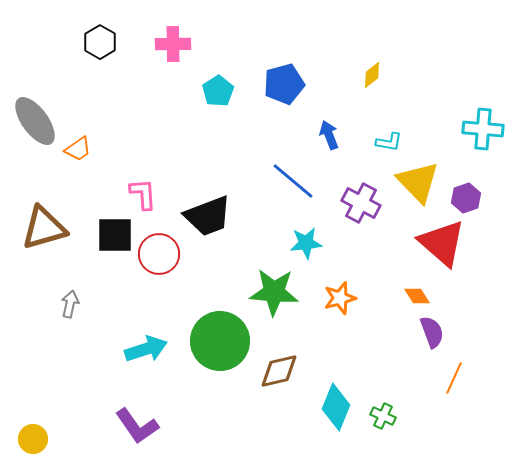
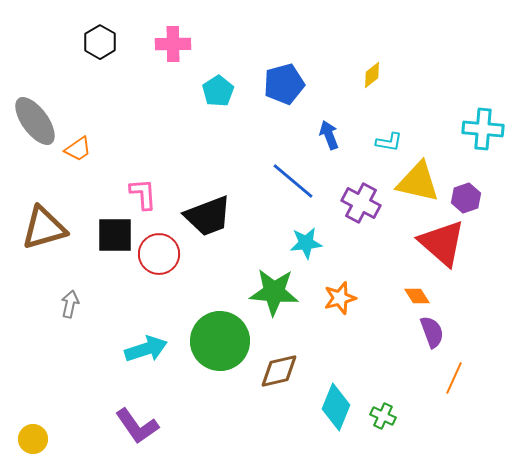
yellow triangle: rotated 33 degrees counterclockwise
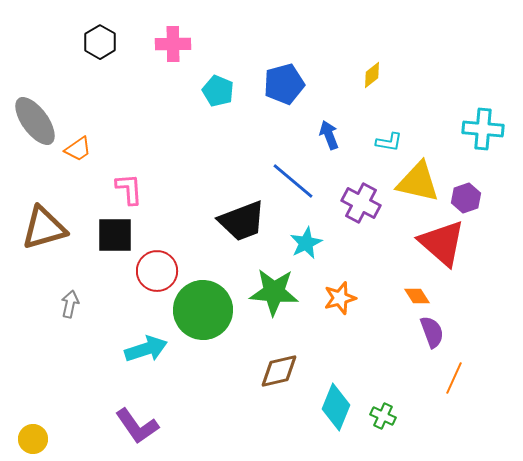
cyan pentagon: rotated 16 degrees counterclockwise
pink L-shape: moved 14 px left, 5 px up
black trapezoid: moved 34 px right, 5 px down
cyan star: rotated 20 degrees counterclockwise
red circle: moved 2 px left, 17 px down
green circle: moved 17 px left, 31 px up
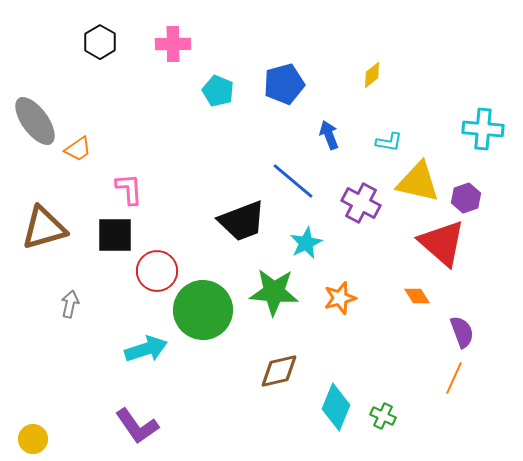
purple semicircle: moved 30 px right
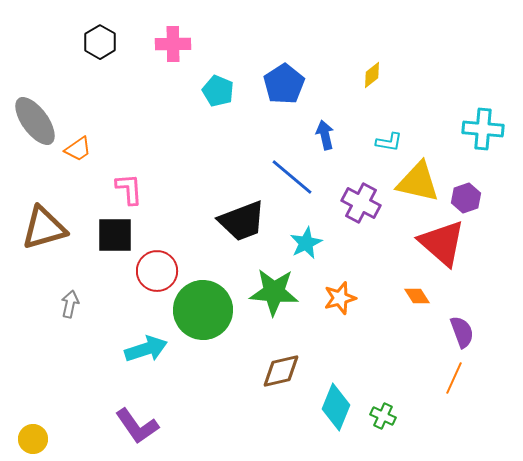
blue pentagon: rotated 18 degrees counterclockwise
blue arrow: moved 4 px left; rotated 8 degrees clockwise
blue line: moved 1 px left, 4 px up
brown diamond: moved 2 px right
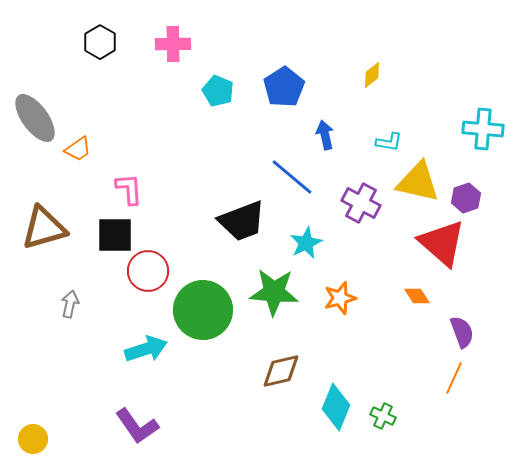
blue pentagon: moved 3 px down
gray ellipse: moved 3 px up
red circle: moved 9 px left
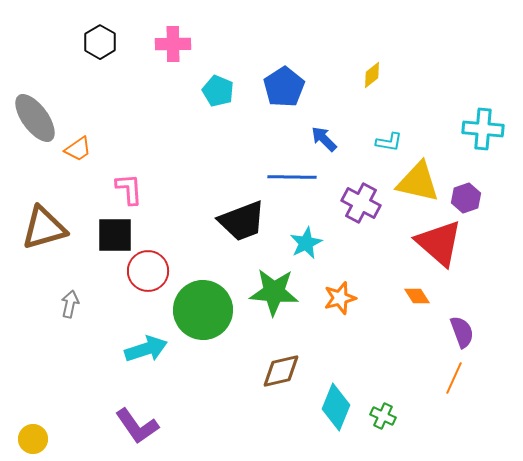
blue arrow: moved 1 px left, 4 px down; rotated 32 degrees counterclockwise
blue line: rotated 39 degrees counterclockwise
red triangle: moved 3 px left
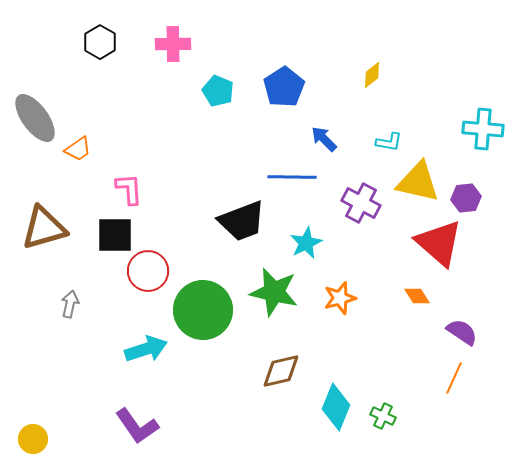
purple hexagon: rotated 12 degrees clockwise
green star: rotated 9 degrees clockwise
purple semicircle: rotated 36 degrees counterclockwise
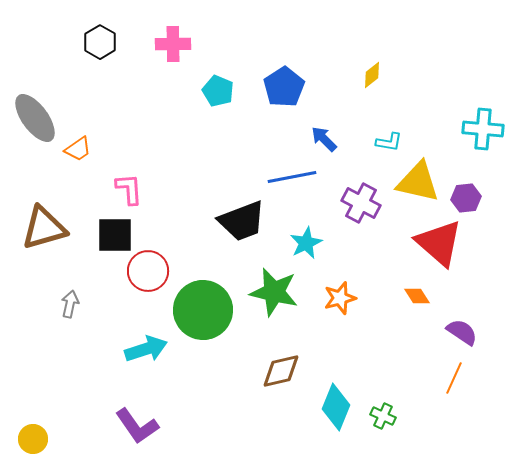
blue line: rotated 12 degrees counterclockwise
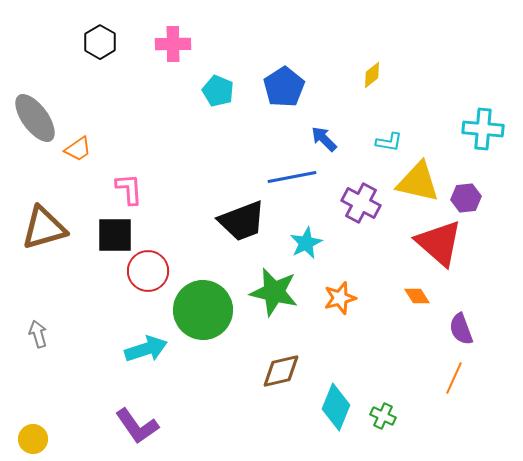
gray arrow: moved 32 px left, 30 px down; rotated 28 degrees counterclockwise
purple semicircle: moved 1 px left, 3 px up; rotated 144 degrees counterclockwise
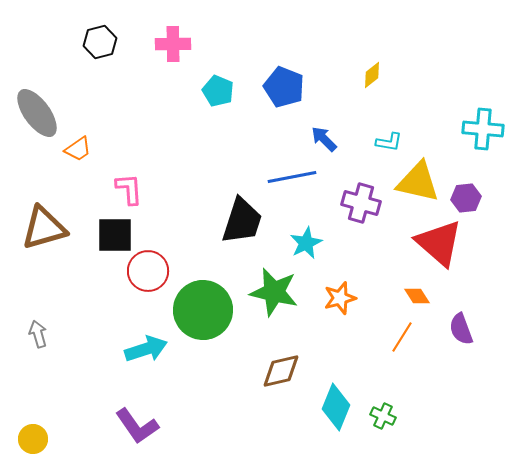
black hexagon: rotated 16 degrees clockwise
blue pentagon: rotated 18 degrees counterclockwise
gray ellipse: moved 2 px right, 5 px up
purple cross: rotated 12 degrees counterclockwise
black trapezoid: rotated 51 degrees counterclockwise
orange line: moved 52 px left, 41 px up; rotated 8 degrees clockwise
